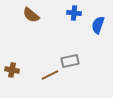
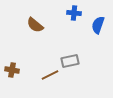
brown semicircle: moved 4 px right, 10 px down
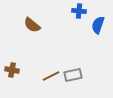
blue cross: moved 5 px right, 2 px up
brown semicircle: moved 3 px left
gray rectangle: moved 3 px right, 14 px down
brown line: moved 1 px right, 1 px down
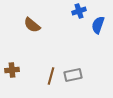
blue cross: rotated 24 degrees counterclockwise
brown cross: rotated 16 degrees counterclockwise
brown line: rotated 48 degrees counterclockwise
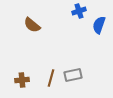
blue semicircle: moved 1 px right
brown cross: moved 10 px right, 10 px down
brown line: moved 2 px down
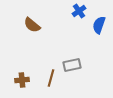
blue cross: rotated 16 degrees counterclockwise
gray rectangle: moved 1 px left, 10 px up
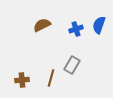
blue cross: moved 3 px left, 18 px down; rotated 16 degrees clockwise
brown semicircle: moved 10 px right; rotated 114 degrees clockwise
gray rectangle: rotated 48 degrees counterclockwise
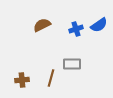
blue semicircle: rotated 144 degrees counterclockwise
gray rectangle: moved 1 px up; rotated 60 degrees clockwise
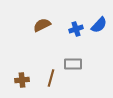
blue semicircle: rotated 12 degrees counterclockwise
gray rectangle: moved 1 px right
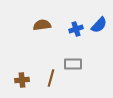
brown semicircle: rotated 18 degrees clockwise
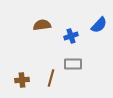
blue cross: moved 5 px left, 7 px down
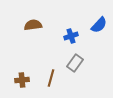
brown semicircle: moved 9 px left
gray rectangle: moved 2 px right, 1 px up; rotated 54 degrees counterclockwise
